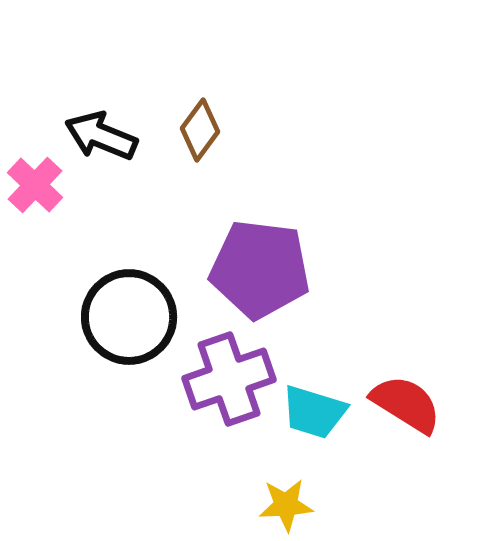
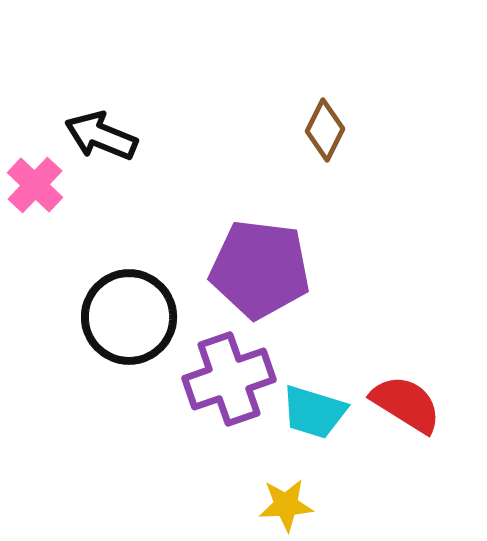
brown diamond: moved 125 px right; rotated 10 degrees counterclockwise
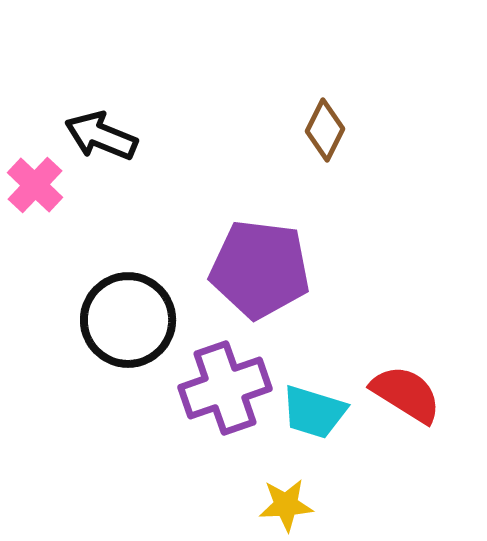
black circle: moved 1 px left, 3 px down
purple cross: moved 4 px left, 9 px down
red semicircle: moved 10 px up
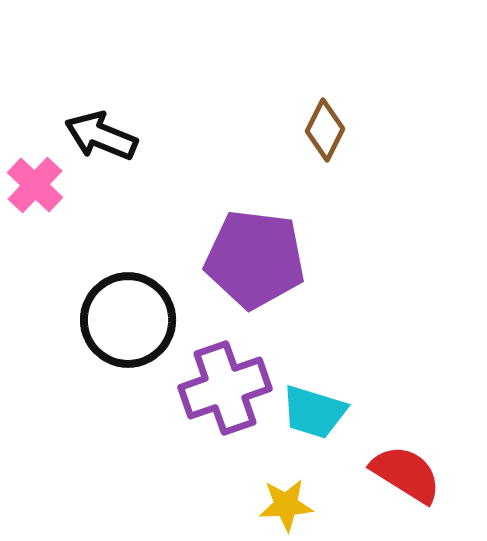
purple pentagon: moved 5 px left, 10 px up
red semicircle: moved 80 px down
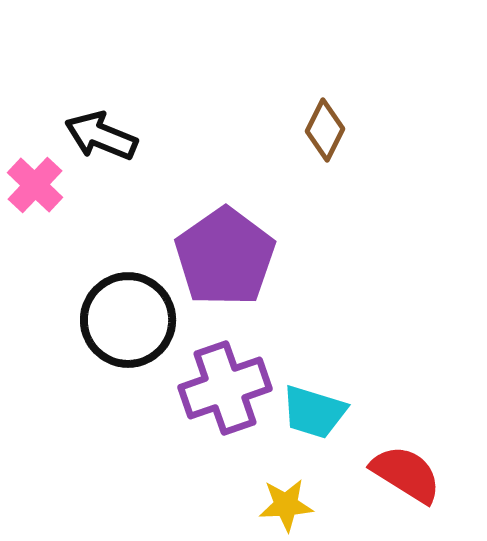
purple pentagon: moved 30 px left, 2 px up; rotated 30 degrees clockwise
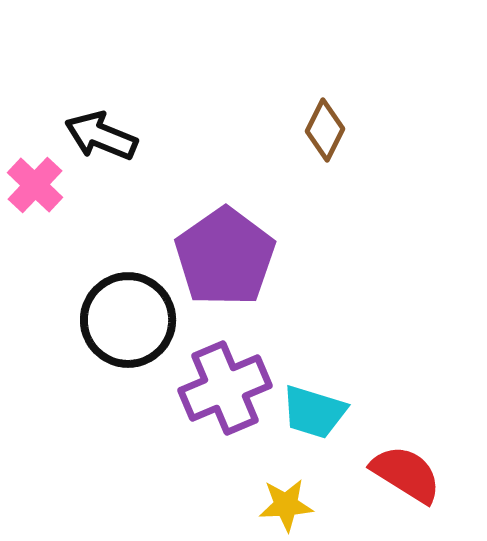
purple cross: rotated 4 degrees counterclockwise
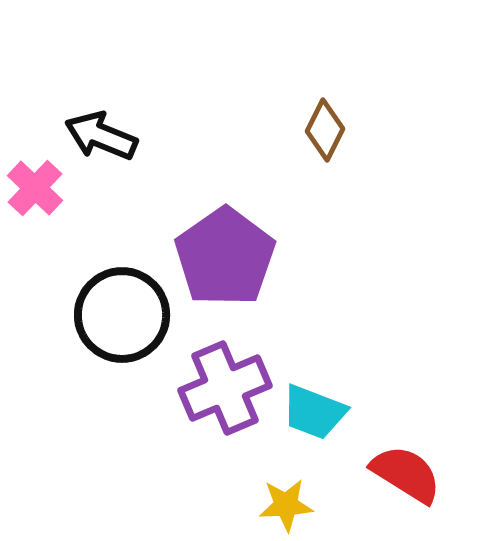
pink cross: moved 3 px down
black circle: moved 6 px left, 5 px up
cyan trapezoid: rotated 4 degrees clockwise
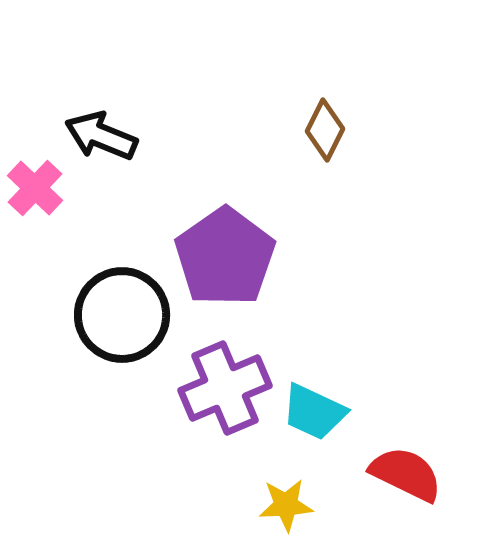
cyan trapezoid: rotated 4 degrees clockwise
red semicircle: rotated 6 degrees counterclockwise
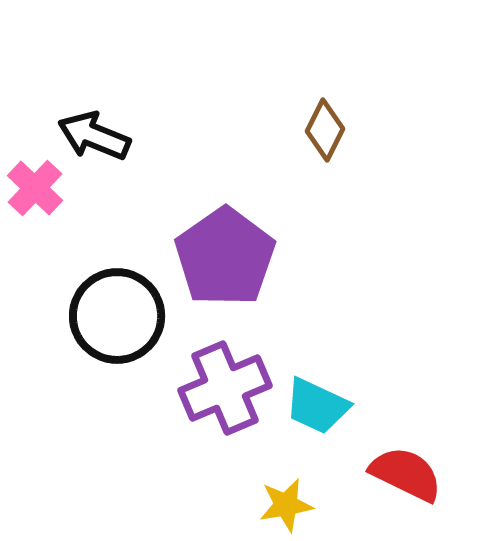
black arrow: moved 7 px left
black circle: moved 5 px left, 1 px down
cyan trapezoid: moved 3 px right, 6 px up
yellow star: rotated 6 degrees counterclockwise
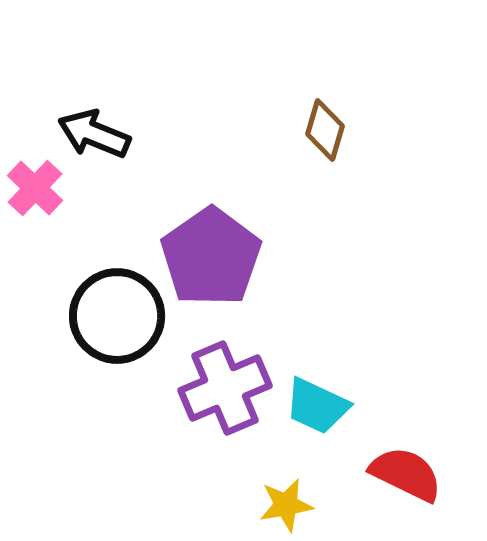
brown diamond: rotated 10 degrees counterclockwise
black arrow: moved 2 px up
purple pentagon: moved 14 px left
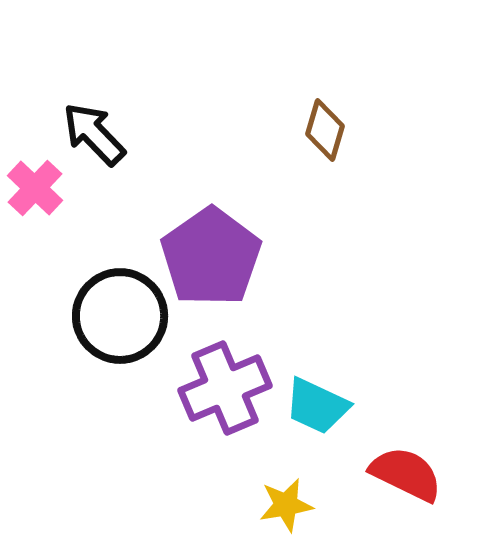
black arrow: rotated 24 degrees clockwise
black circle: moved 3 px right
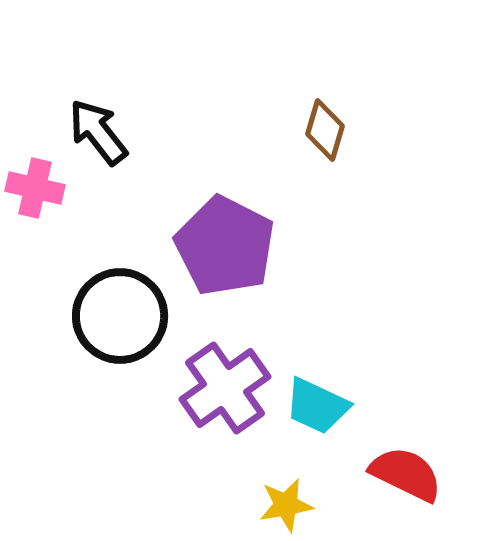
black arrow: moved 4 px right, 2 px up; rotated 6 degrees clockwise
pink cross: rotated 30 degrees counterclockwise
purple pentagon: moved 14 px right, 11 px up; rotated 10 degrees counterclockwise
purple cross: rotated 12 degrees counterclockwise
